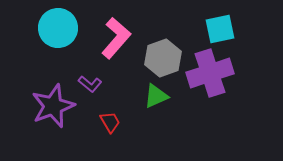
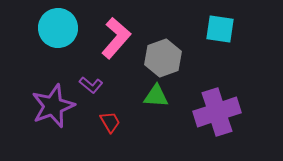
cyan square: rotated 20 degrees clockwise
purple cross: moved 7 px right, 39 px down
purple L-shape: moved 1 px right, 1 px down
green triangle: rotated 28 degrees clockwise
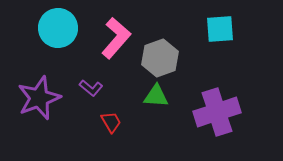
cyan square: rotated 12 degrees counterclockwise
gray hexagon: moved 3 px left
purple L-shape: moved 3 px down
purple star: moved 14 px left, 8 px up
red trapezoid: moved 1 px right
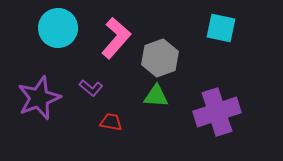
cyan square: moved 1 px right, 1 px up; rotated 16 degrees clockwise
red trapezoid: rotated 50 degrees counterclockwise
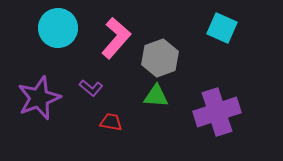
cyan square: moved 1 px right; rotated 12 degrees clockwise
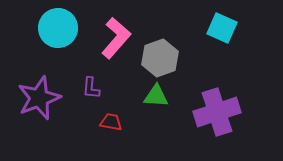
purple L-shape: rotated 55 degrees clockwise
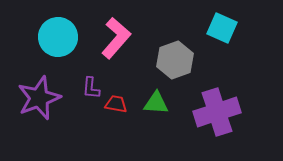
cyan circle: moved 9 px down
gray hexagon: moved 15 px right, 2 px down
green triangle: moved 7 px down
red trapezoid: moved 5 px right, 18 px up
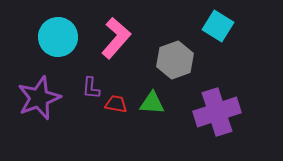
cyan square: moved 4 px left, 2 px up; rotated 8 degrees clockwise
green triangle: moved 4 px left
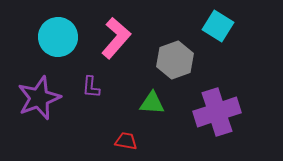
purple L-shape: moved 1 px up
red trapezoid: moved 10 px right, 37 px down
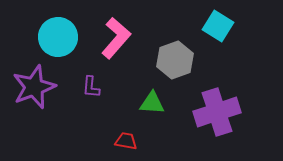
purple star: moved 5 px left, 11 px up
